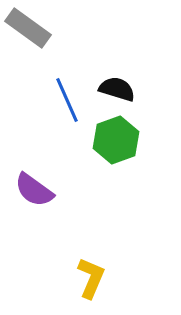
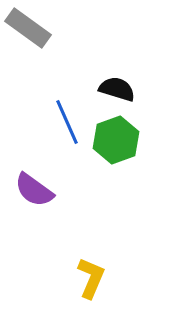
blue line: moved 22 px down
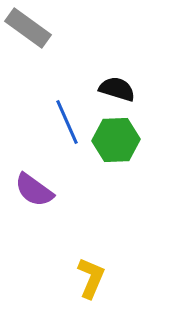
green hexagon: rotated 18 degrees clockwise
